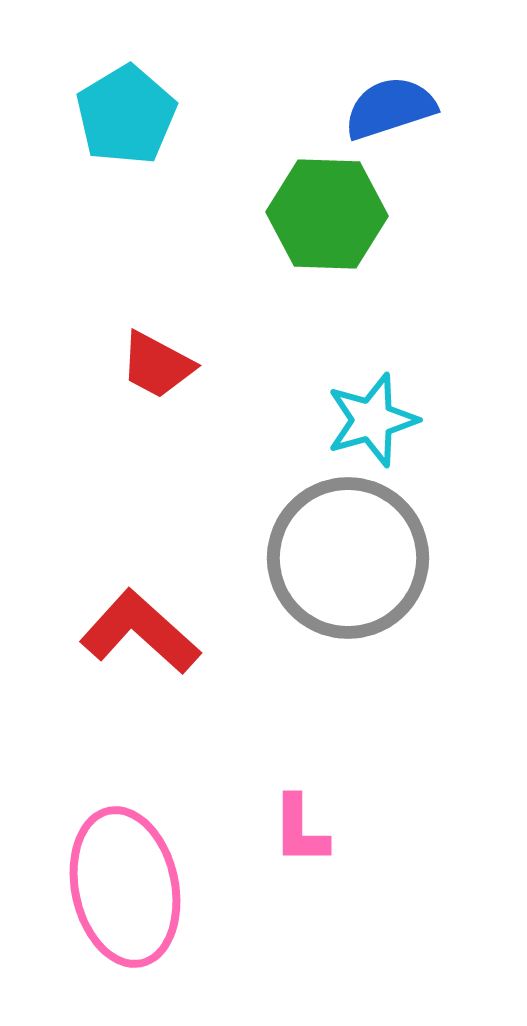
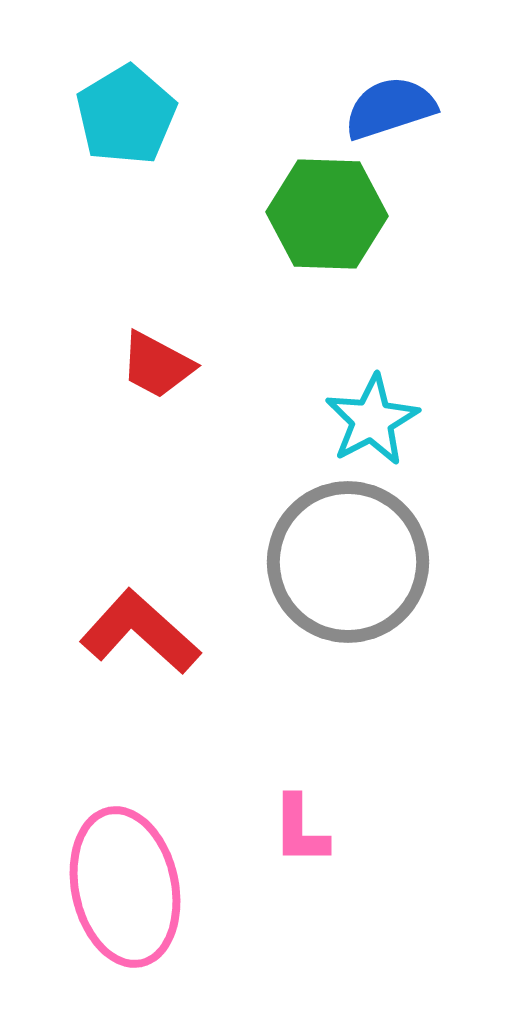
cyan star: rotated 12 degrees counterclockwise
gray circle: moved 4 px down
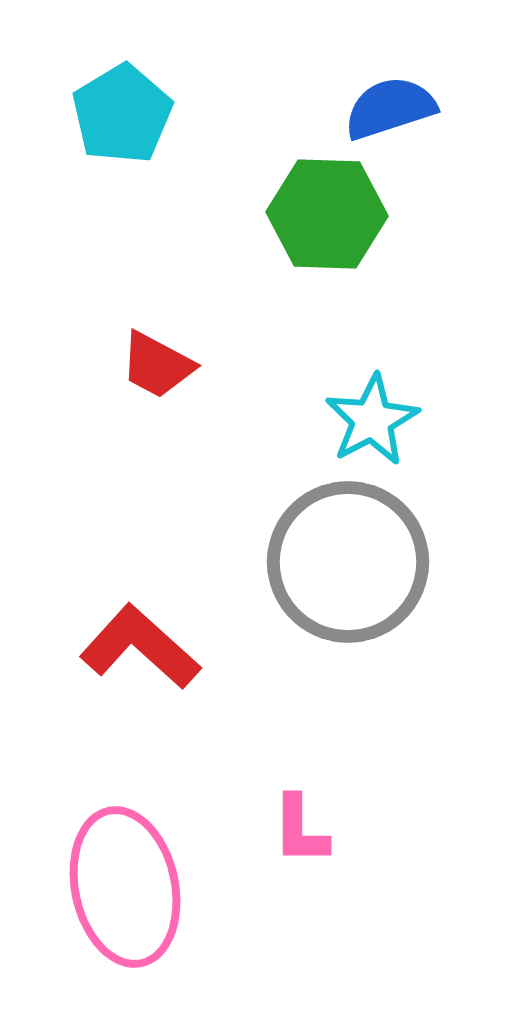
cyan pentagon: moved 4 px left, 1 px up
red L-shape: moved 15 px down
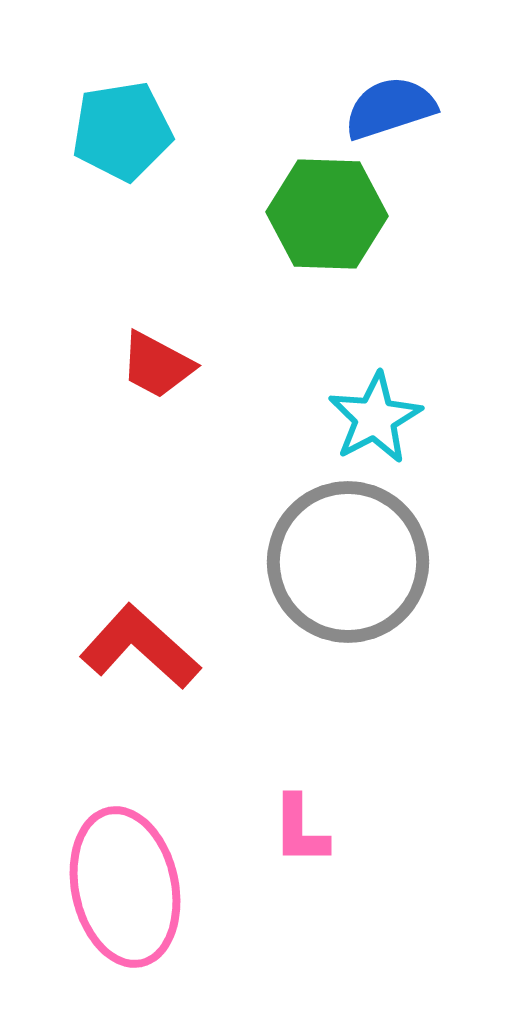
cyan pentagon: moved 17 px down; rotated 22 degrees clockwise
cyan star: moved 3 px right, 2 px up
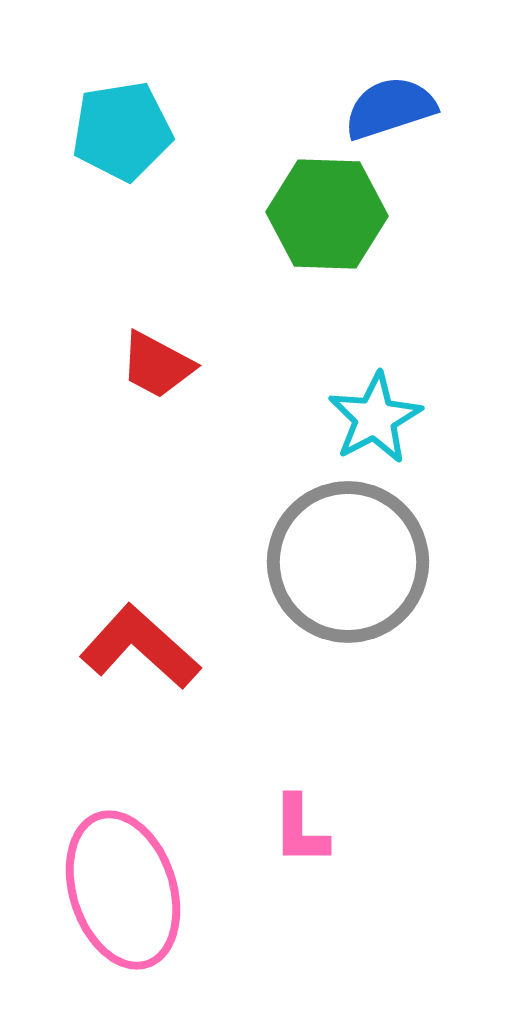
pink ellipse: moved 2 px left, 3 px down; rotated 6 degrees counterclockwise
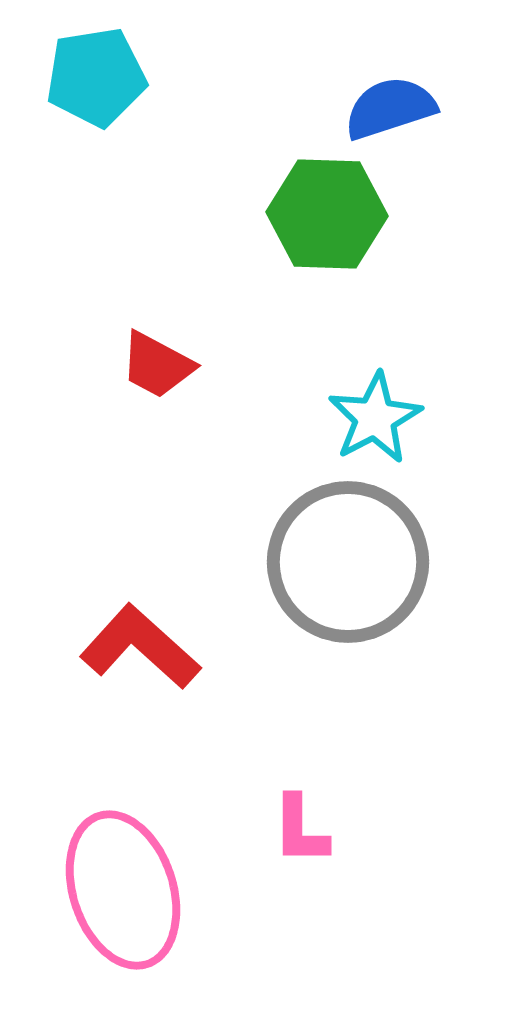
cyan pentagon: moved 26 px left, 54 px up
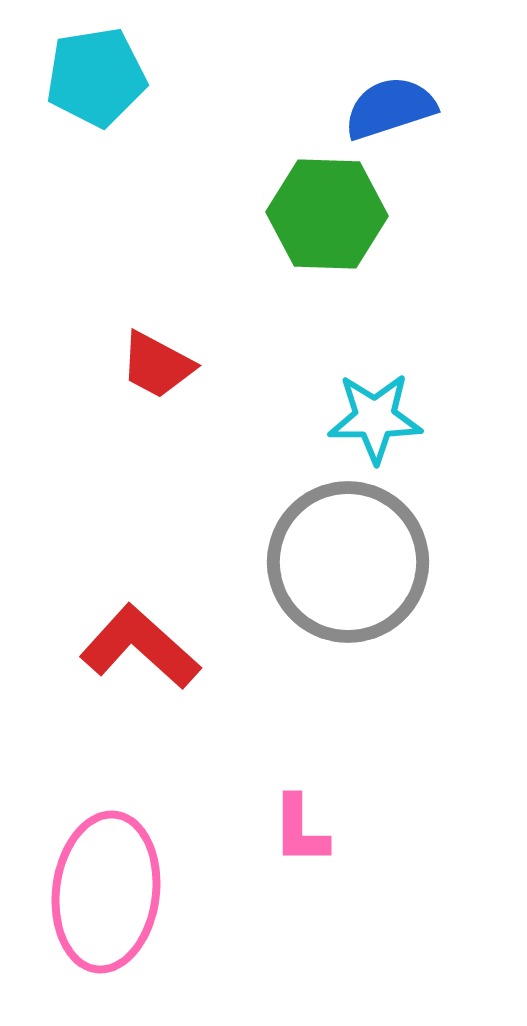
cyan star: rotated 28 degrees clockwise
pink ellipse: moved 17 px left, 2 px down; rotated 25 degrees clockwise
